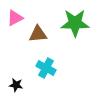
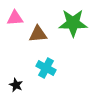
pink triangle: rotated 24 degrees clockwise
green star: moved 2 px left
black star: rotated 16 degrees clockwise
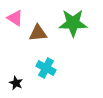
pink triangle: rotated 36 degrees clockwise
brown triangle: moved 1 px up
black star: moved 2 px up
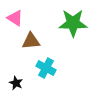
brown triangle: moved 7 px left, 8 px down
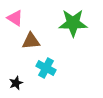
black star: rotated 24 degrees clockwise
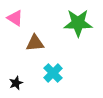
green star: moved 5 px right
brown triangle: moved 4 px right, 2 px down
cyan cross: moved 7 px right, 5 px down; rotated 18 degrees clockwise
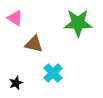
brown triangle: moved 1 px left, 1 px down; rotated 18 degrees clockwise
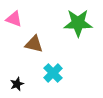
pink triangle: moved 1 px left, 1 px down; rotated 12 degrees counterclockwise
black star: moved 1 px right, 1 px down
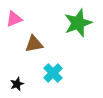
pink triangle: rotated 42 degrees counterclockwise
green star: rotated 20 degrees counterclockwise
brown triangle: rotated 24 degrees counterclockwise
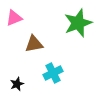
pink triangle: moved 1 px up
cyan cross: rotated 18 degrees clockwise
